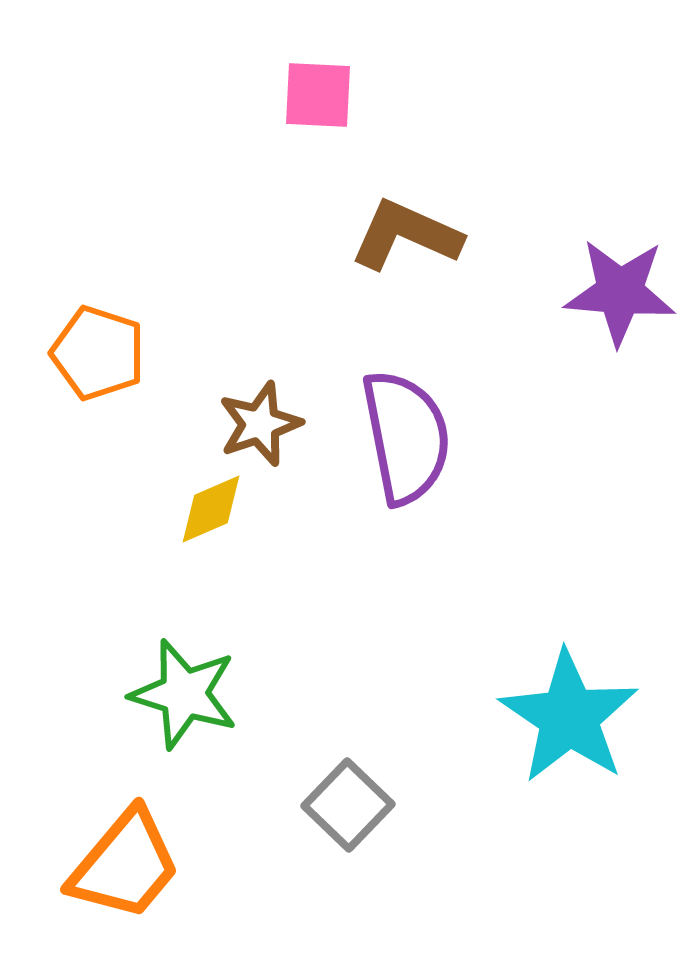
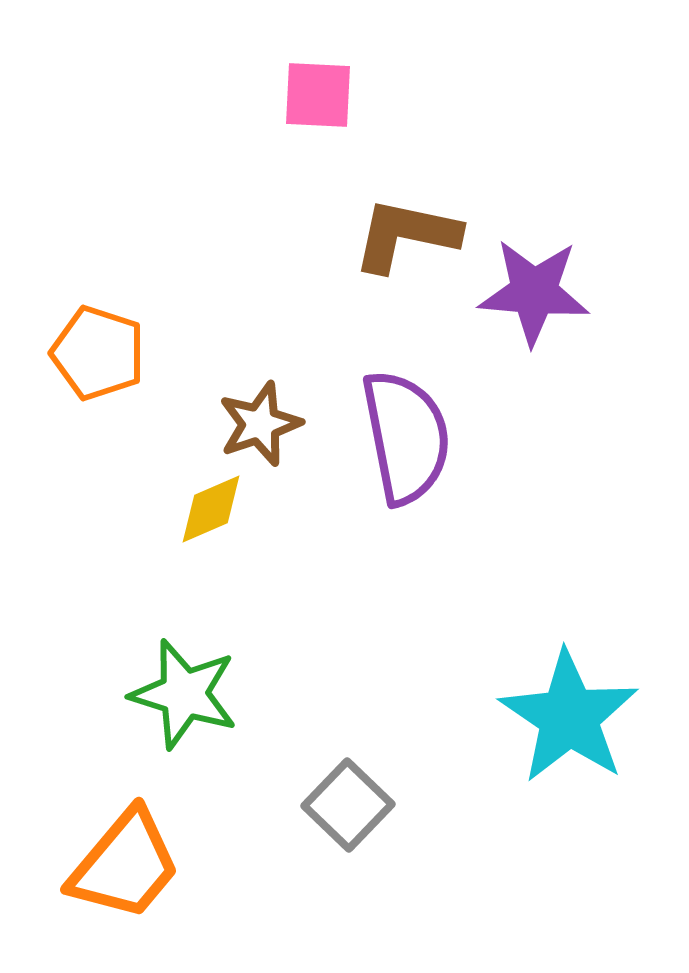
brown L-shape: rotated 12 degrees counterclockwise
purple star: moved 86 px left
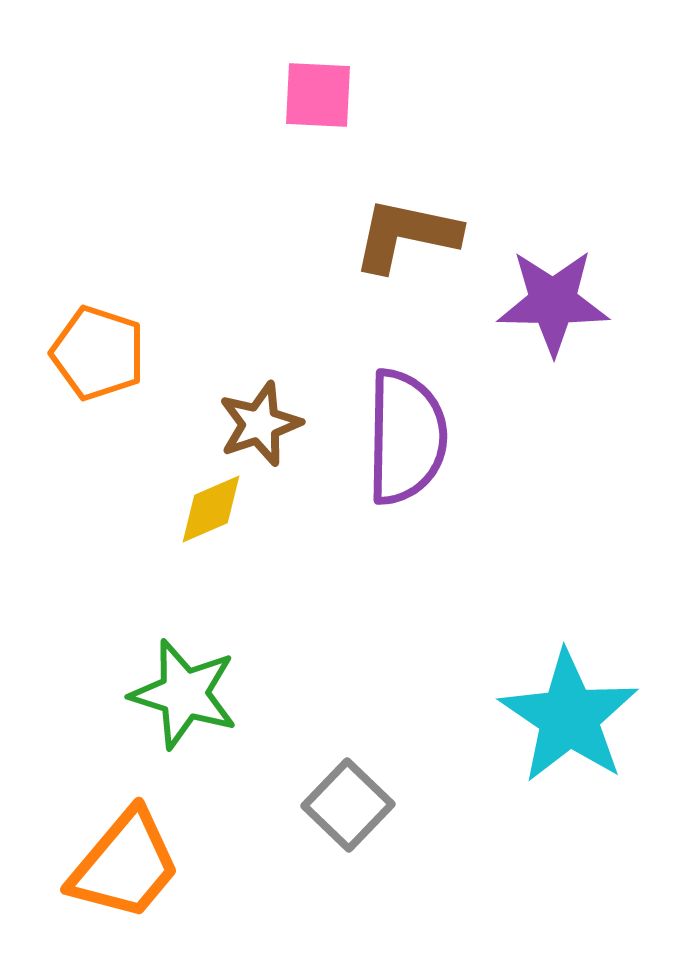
purple star: moved 19 px right, 10 px down; rotated 4 degrees counterclockwise
purple semicircle: rotated 12 degrees clockwise
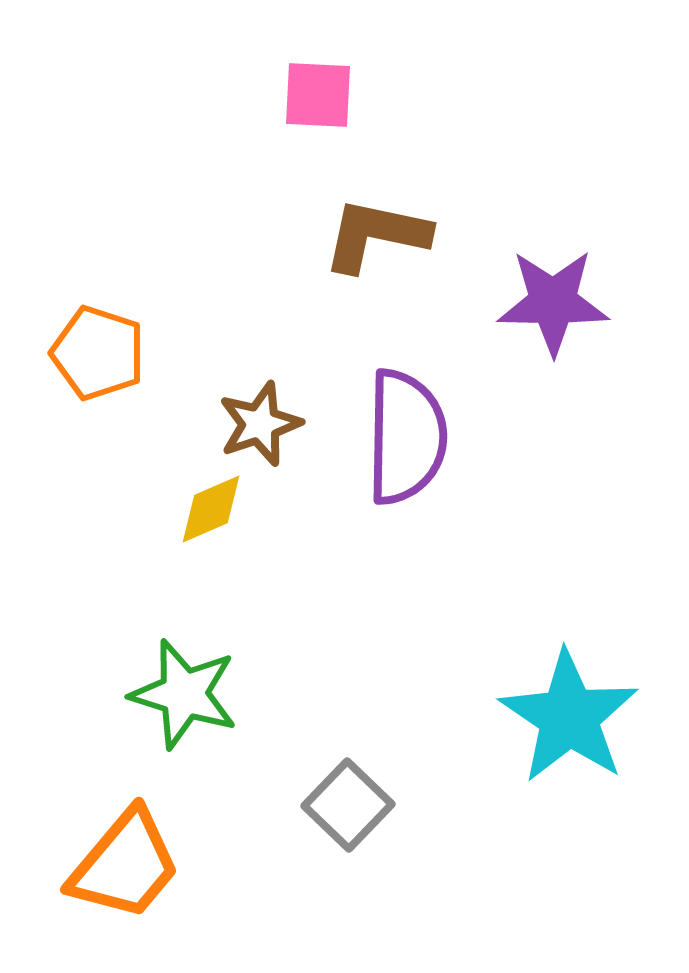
brown L-shape: moved 30 px left
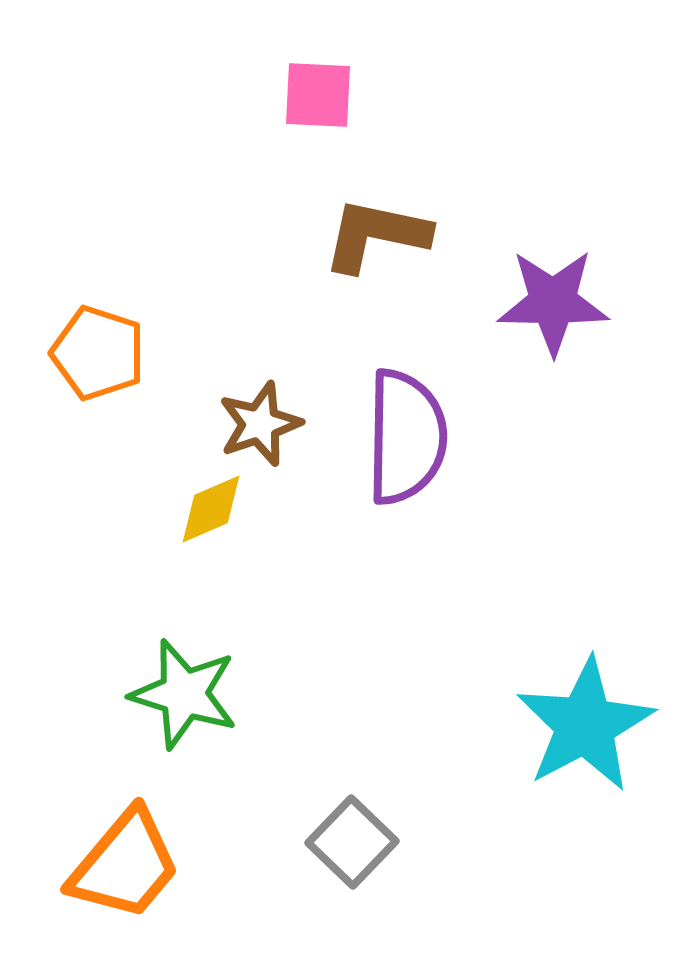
cyan star: moved 16 px right, 8 px down; rotated 10 degrees clockwise
gray square: moved 4 px right, 37 px down
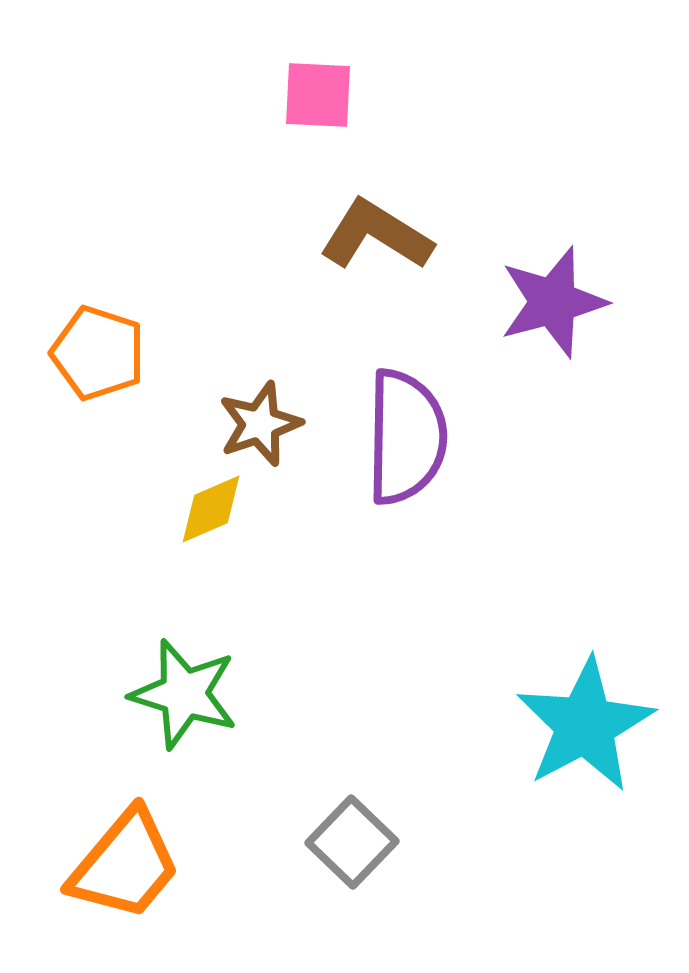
brown L-shape: rotated 20 degrees clockwise
purple star: rotated 16 degrees counterclockwise
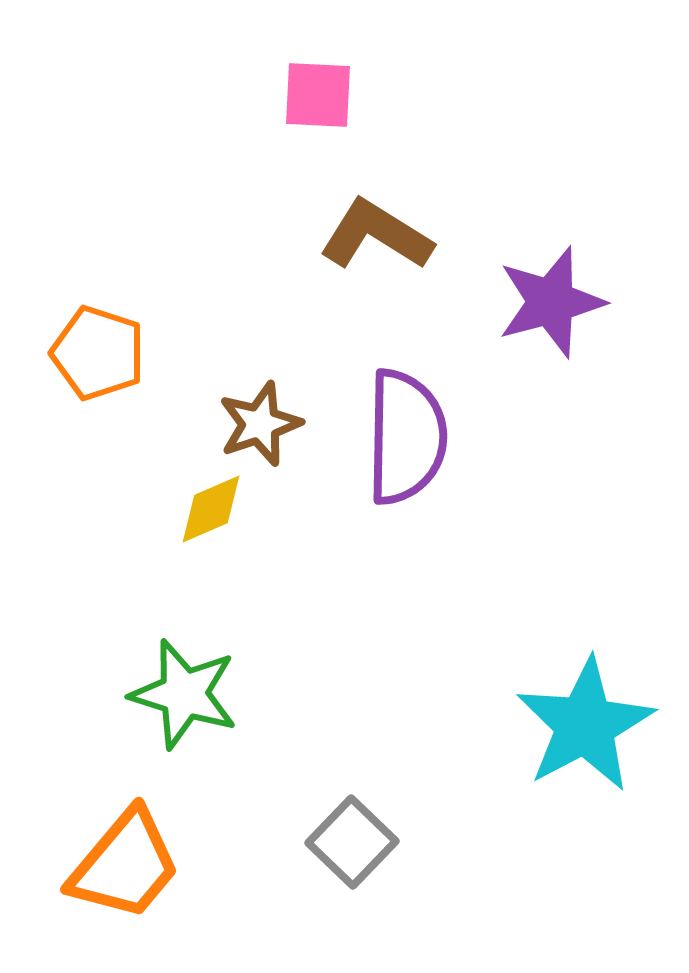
purple star: moved 2 px left
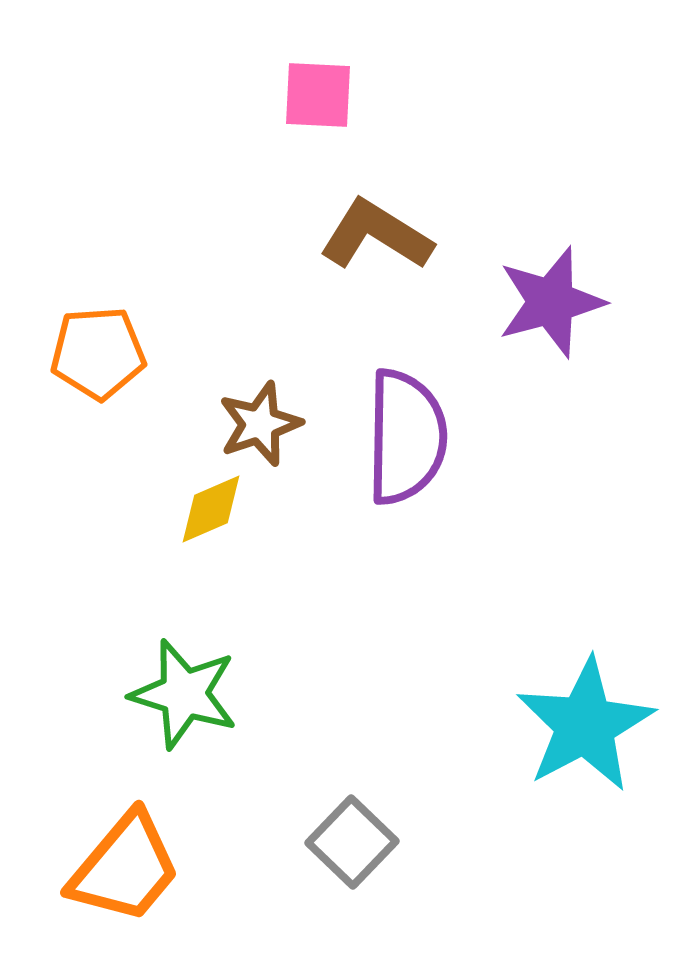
orange pentagon: rotated 22 degrees counterclockwise
orange trapezoid: moved 3 px down
